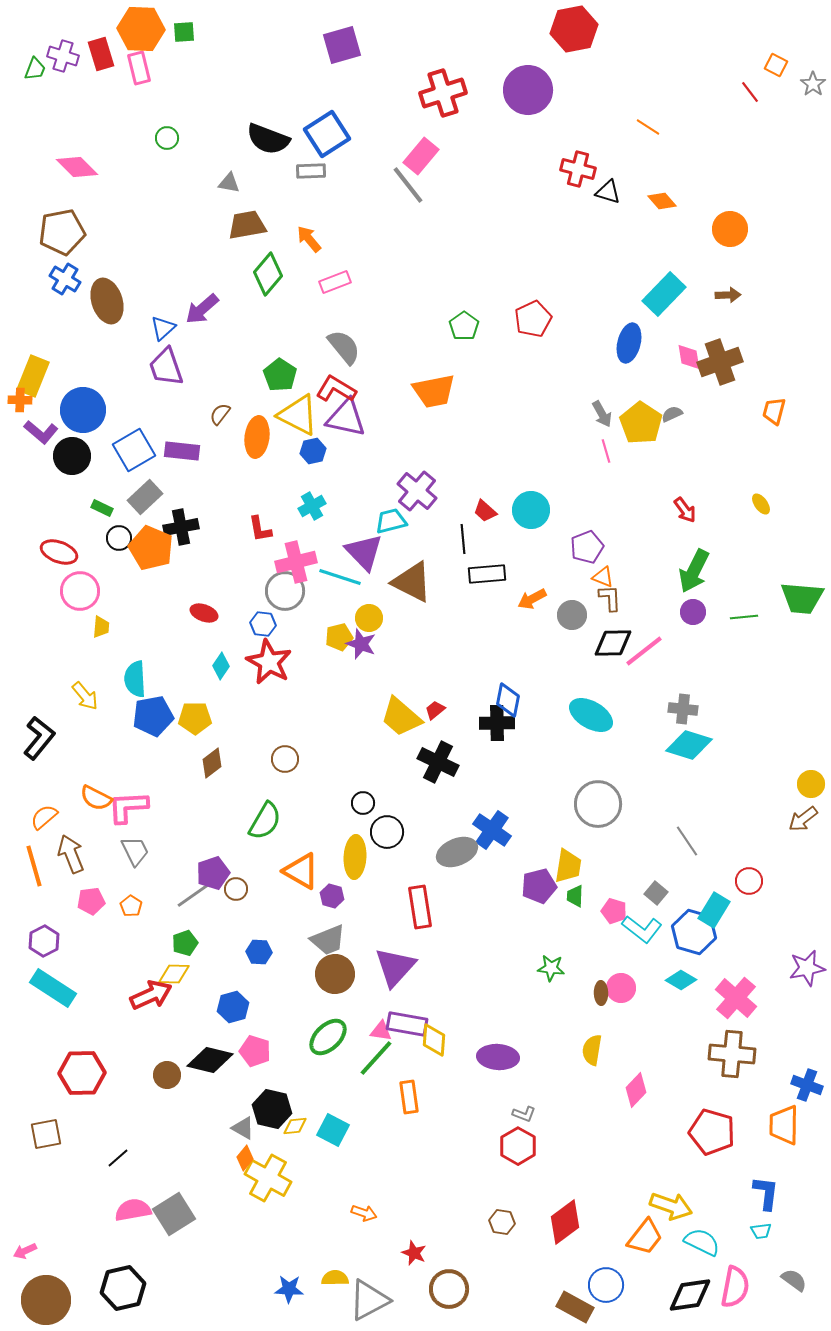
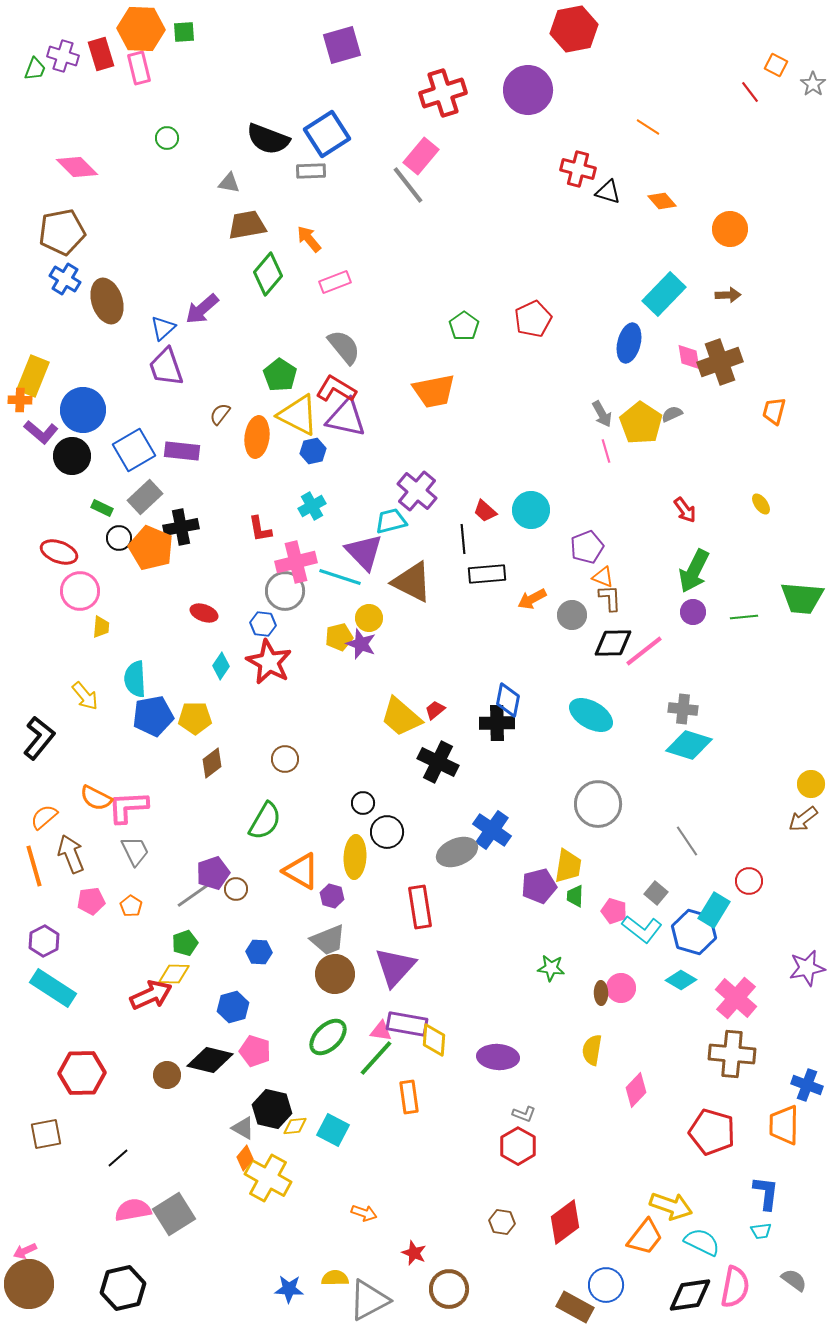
brown circle at (46, 1300): moved 17 px left, 16 px up
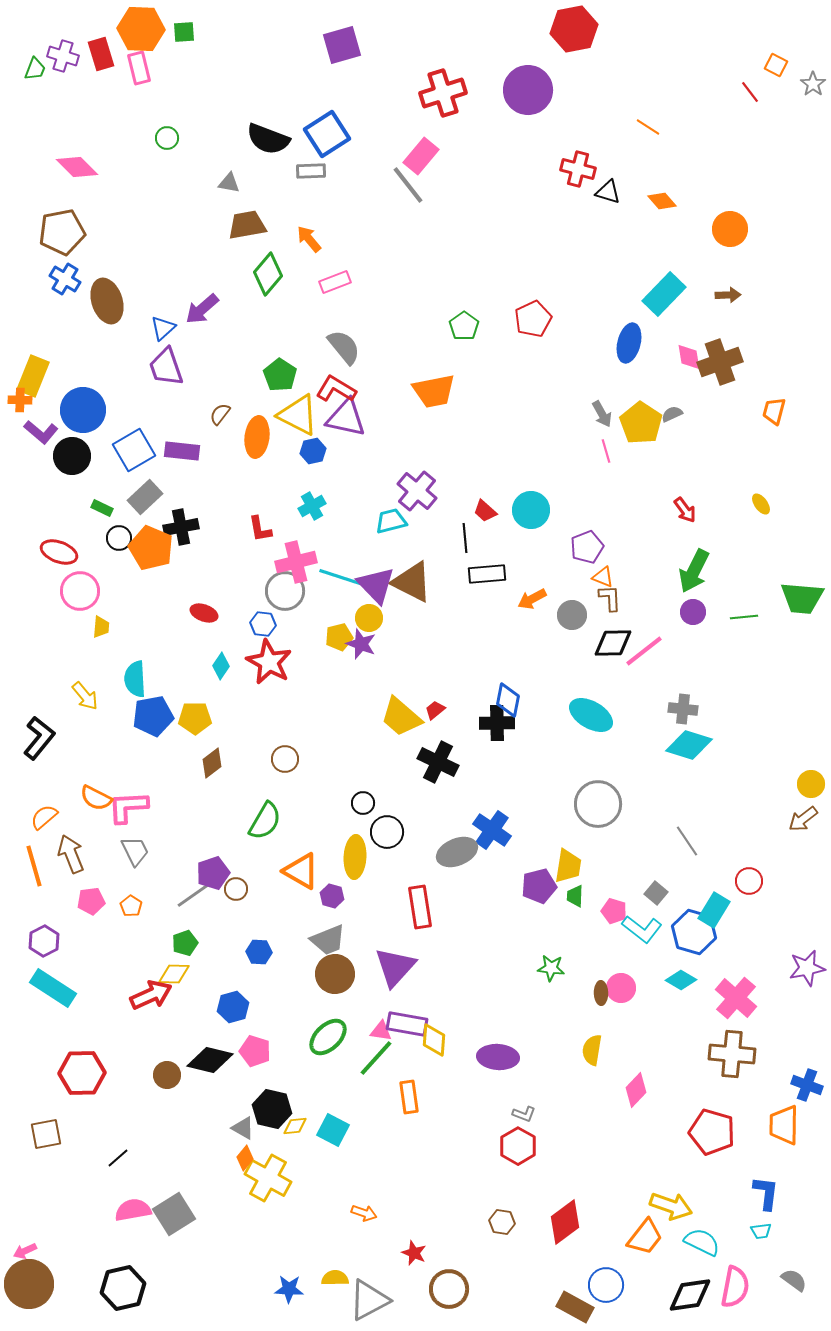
black line at (463, 539): moved 2 px right, 1 px up
purple triangle at (364, 552): moved 12 px right, 33 px down
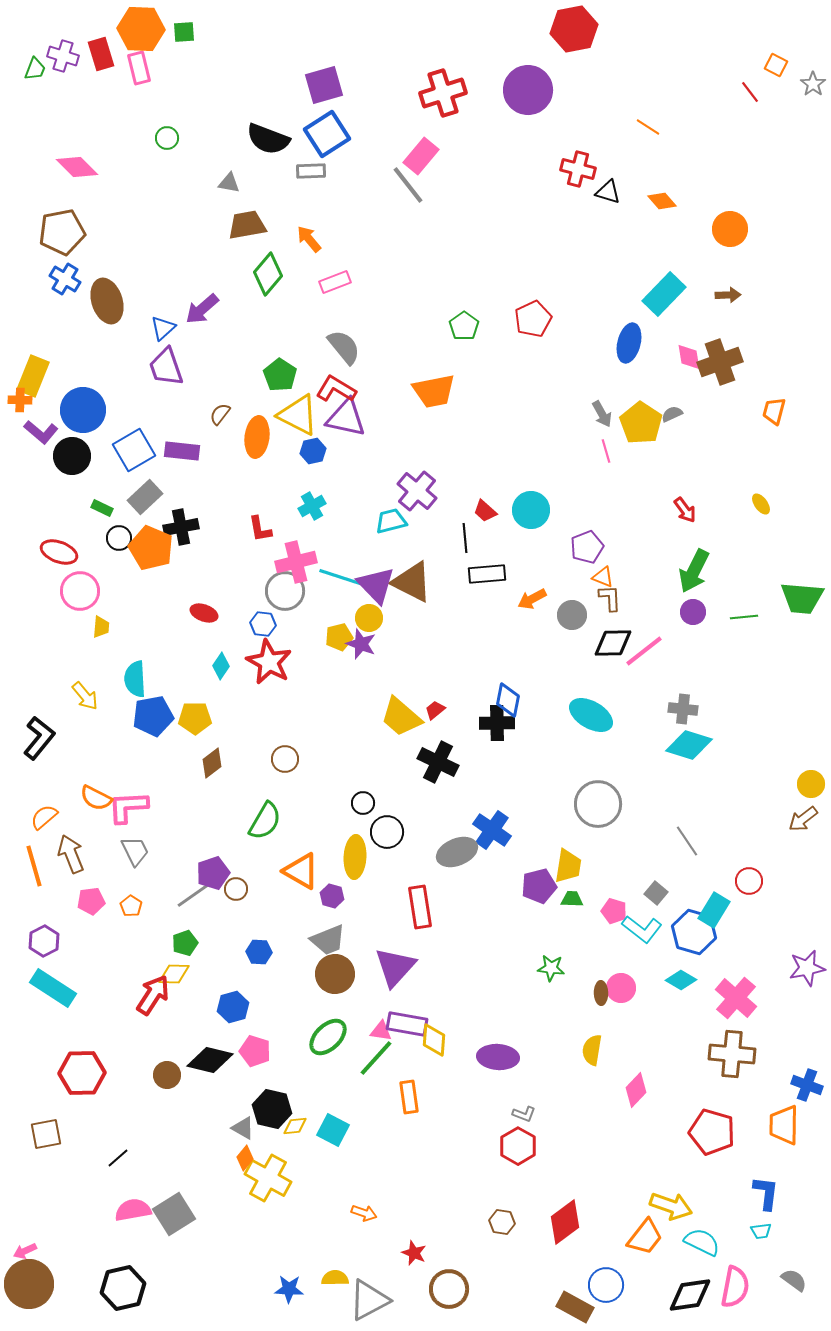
purple square at (342, 45): moved 18 px left, 40 px down
green trapezoid at (575, 896): moved 3 px left, 3 px down; rotated 90 degrees clockwise
red arrow at (151, 995): moved 2 px right; rotated 33 degrees counterclockwise
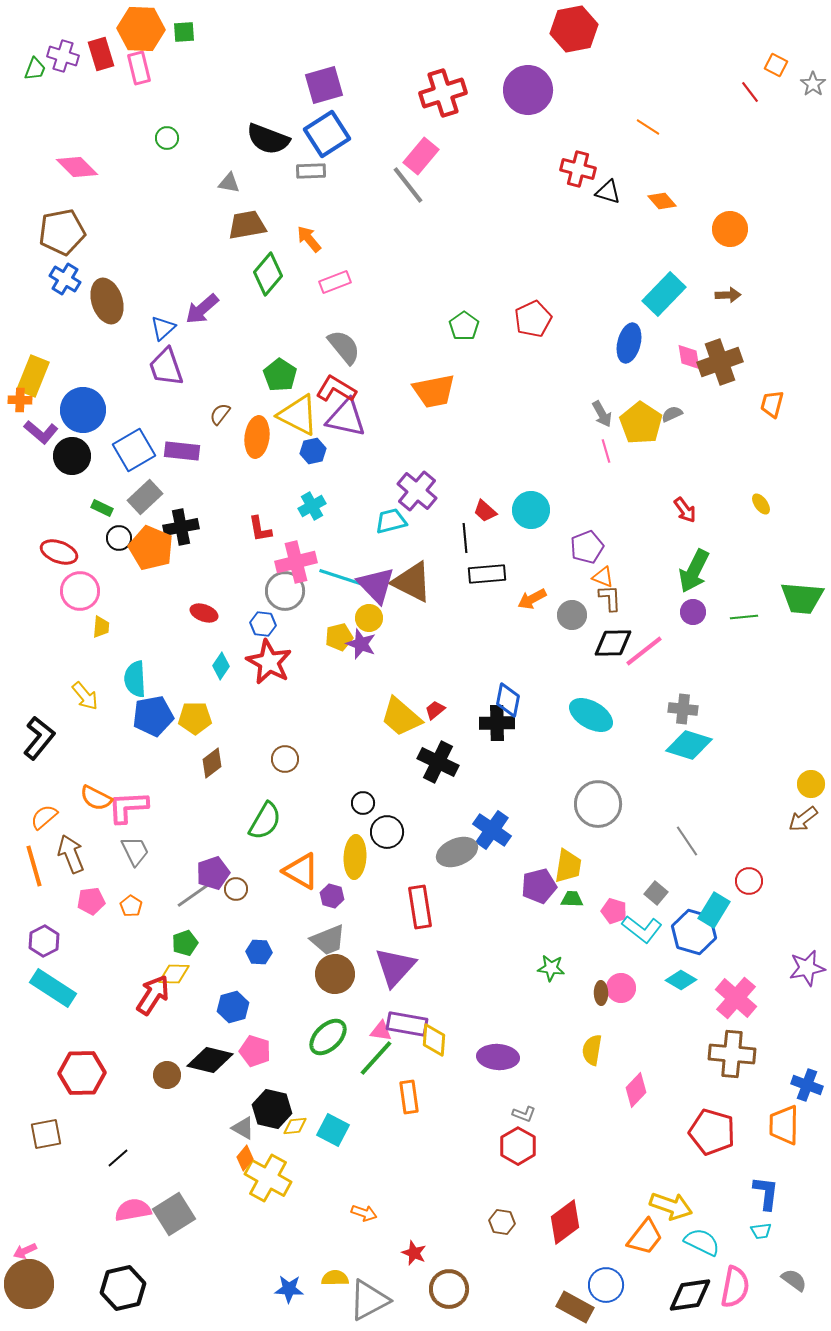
orange trapezoid at (774, 411): moved 2 px left, 7 px up
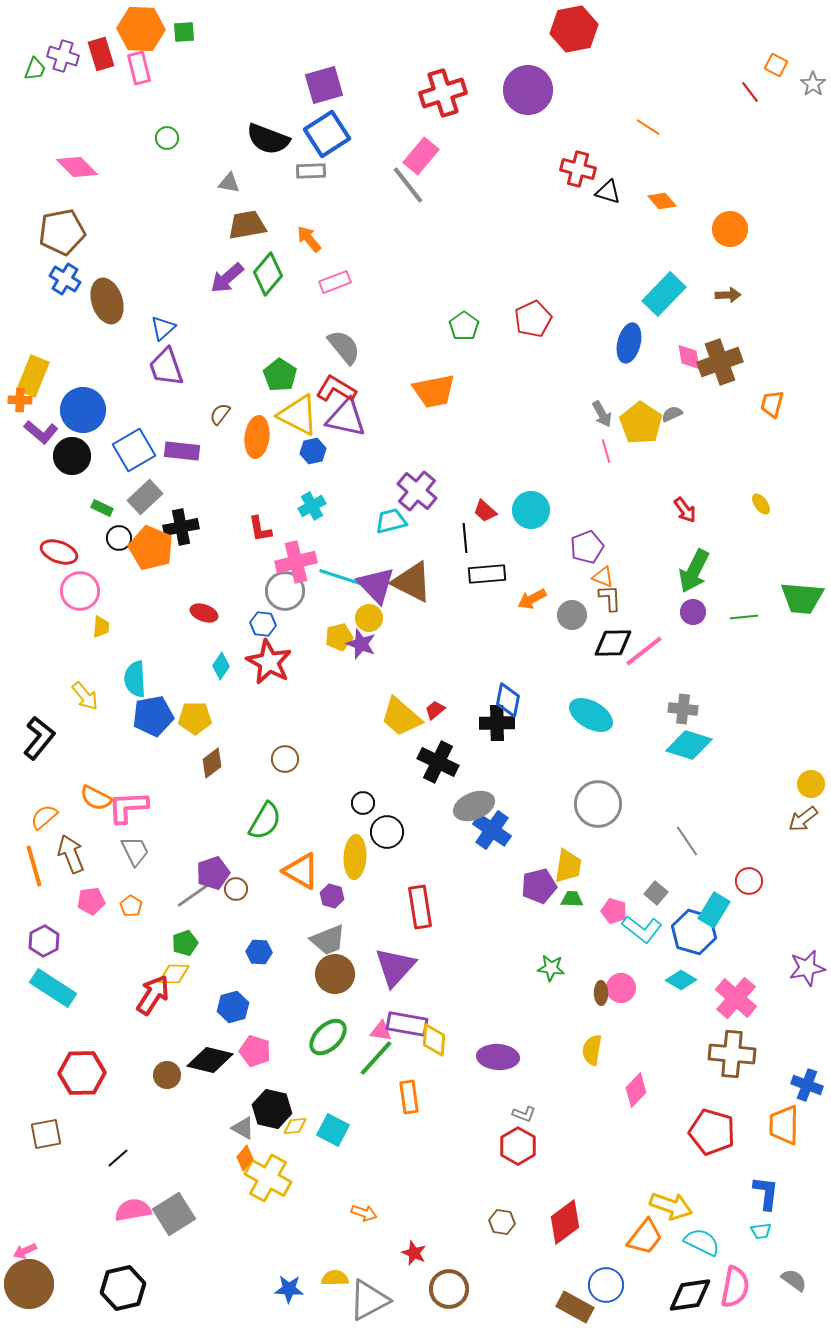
purple arrow at (202, 309): moved 25 px right, 31 px up
gray ellipse at (457, 852): moved 17 px right, 46 px up
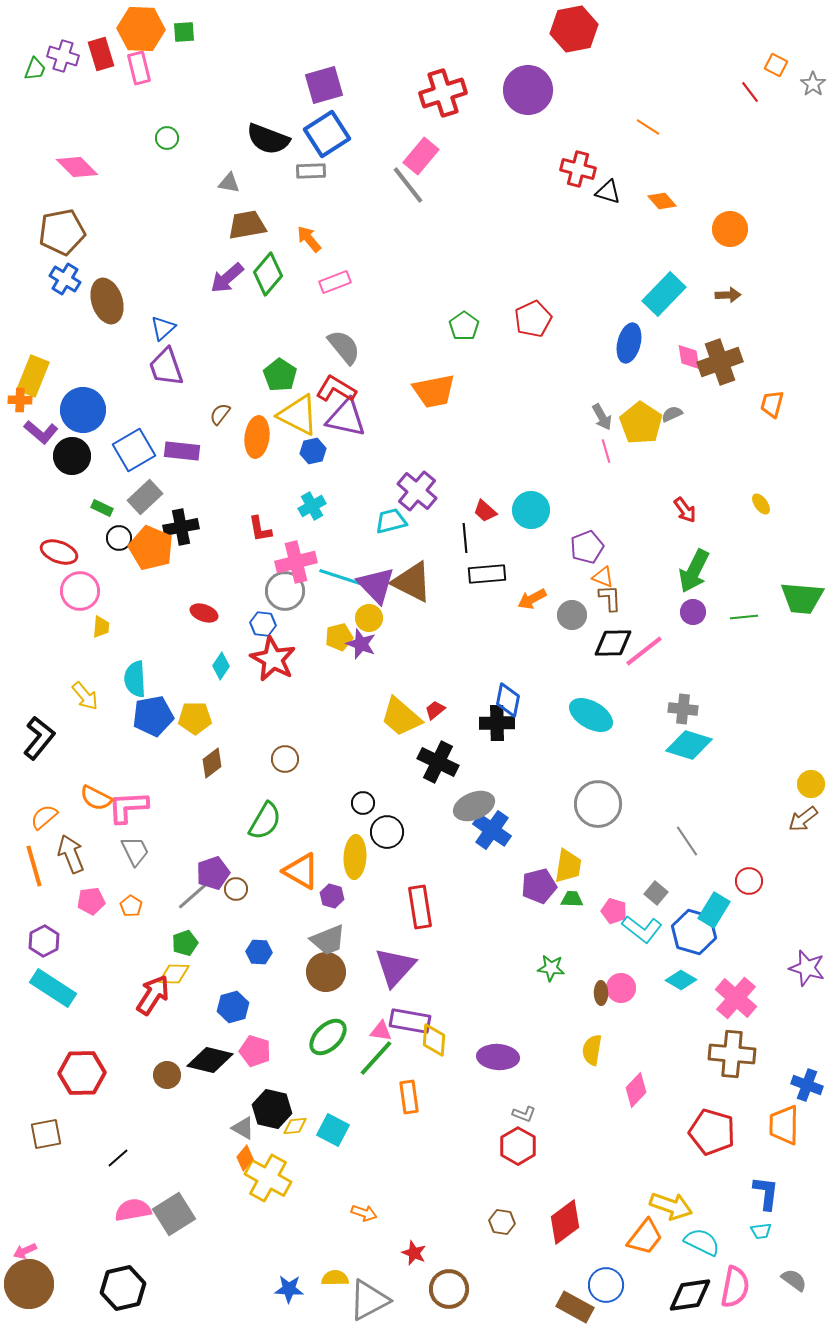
gray arrow at (602, 414): moved 3 px down
red star at (269, 662): moved 4 px right, 3 px up
gray line at (195, 894): rotated 6 degrees counterclockwise
purple star at (807, 968): rotated 27 degrees clockwise
brown circle at (335, 974): moved 9 px left, 2 px up
purple rectangle at (407, 1024): moved 3 px right, 3 px up
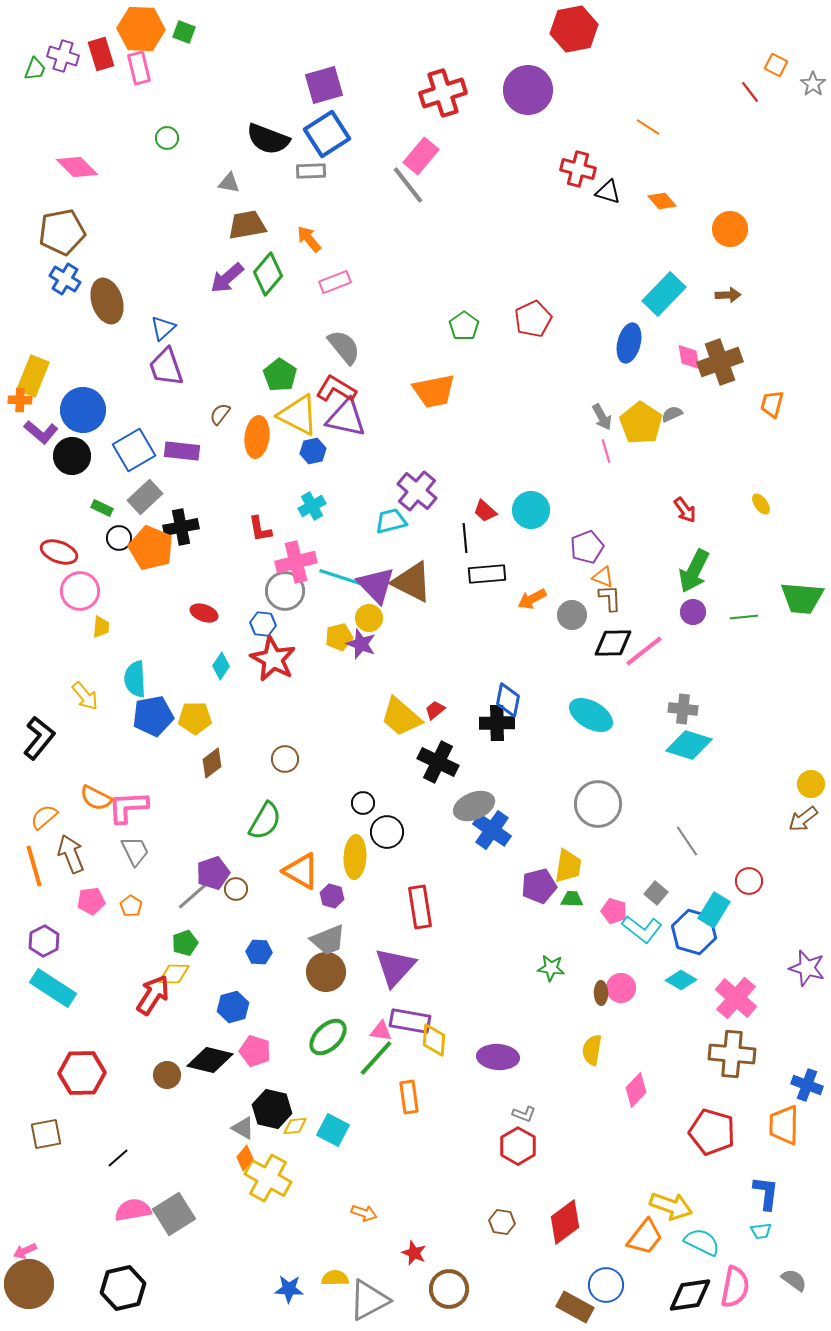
green square at (184, 32): rotated 25 degrees clockwise
